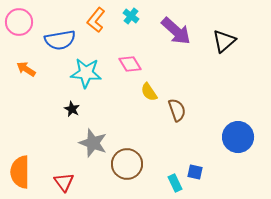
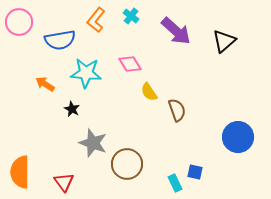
orange arrow: moved 19 px right, 15 px down
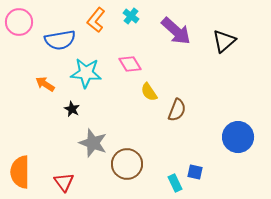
brown semicircle: rotated 40 degrees clockwise
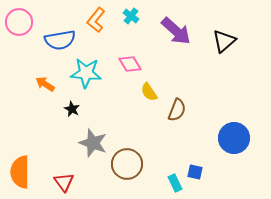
blue circle: moved 4 px left, 1 px down
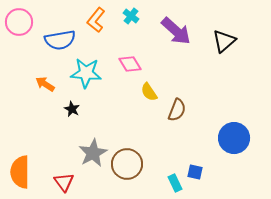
gray star: moved 10 px down; rotated 24 degrees clockwise
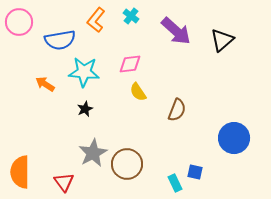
black triangle: moved 2 px left, 1 px up
pink diamond: rotated 65 degrees counterclockwise
cyan star: moved 2 px left, 1 px up
yellow semicircle: moved 11 px left
black star: moved 13 px right; rotated 21 degrees clockwise
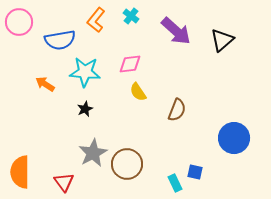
cyan star: moved 1 px right
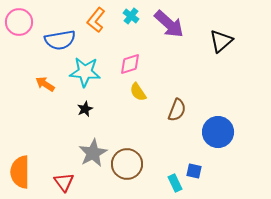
purple arrow: moved 7 px left, 7 px up
black triangle: moved 1 px left, 1 px down
pink diamond: rotated 10 degrees counterclockwise
blue circle: moved 16 px left, 6 px up
blue square: moved 1 px left, 1 px up
